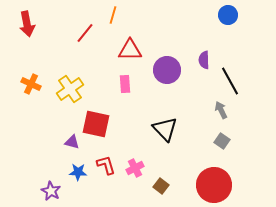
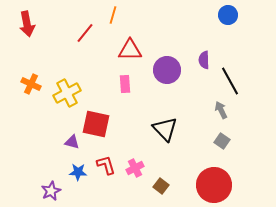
yellow cross: moved 3 px left, 4 px down; rotated 8 degrees clockwise
purple star: rotated 18 degrees clockwise
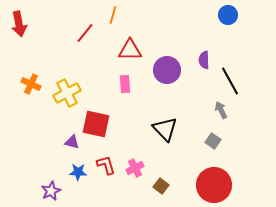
red arrow: moved 8 px left
gray square: moved 9 px left
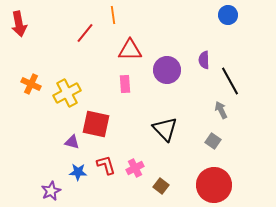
orange line: rotated 24 degrees counterclockwise
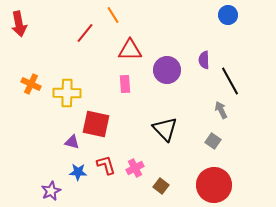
orange line: rotated 24 degrees counterclockwise
yellow cross: rotated 28 degrees clockwise
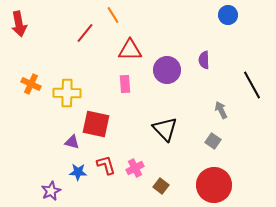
black line: moved 22 px right, 4 px down
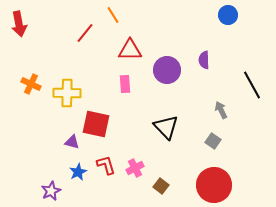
black triangle: moved 1 px right, 2 px up
blue star: rotated 30 degrees counterclockwise
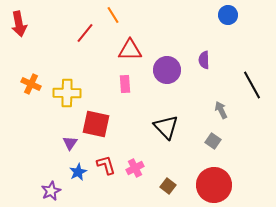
purple triangle: moved 2 px left, 1 px down; rotated 49 degrees clockwise
brown square: moved 7 px right
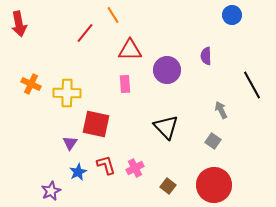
blue circle: moved 4 px right
purple semicircle: moved 2 px right, 4 px up
